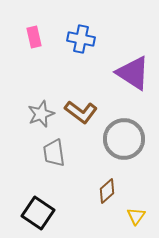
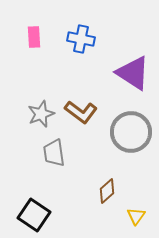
pink rectangle: rotated 10 degrees clockwise
gray circle: moved 7 px right, 7 px up
black square: moved 4 px left, 2 px down
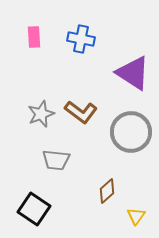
gray trapezoid: moved 2 px right, 7 px down; rotated 76 degrees counterclockwise
black square: moved 6 px up
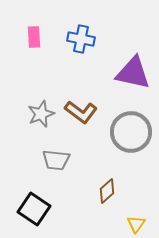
purple triangle: rotated 21 degrees counterclockwise
yellow triangle: moved 8 px down
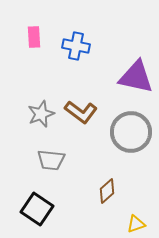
blue cross: moved 5 px left, 7 px down
purple triangle: moved 3 px right, 4 px down
gray trapezoid: moved 5 px left
black square: moved 3 px right
yellow triangle: rotated 36 degrees clockwise
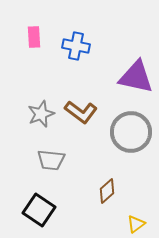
black square: moved 2 px right, 1 px down
yellow triangle: rotated 18 degrees counterclockwise
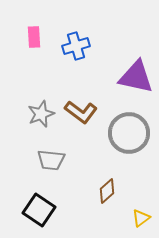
blue cross: rotated 28 degrees counterclockwise
gray circle: moved 2 px left, 1 px down
yellow triangle: moved 5 px right, 6 px up
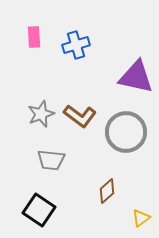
blue cross: moved 1 px up
brown L-shape: moved 1 px left, 4 px down
gray circle: moved 3 px left, 1 px up
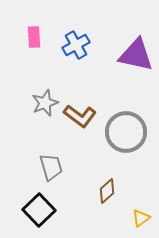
blue cross: rotated 12 degrees counterclockwise
purple triangle: moved 22 px up
gray star: moved 4 px right, 11 px up
gray trapezoid: moved 7 px down; rotated 112 degrees counterclockwise
black square: rotated 12 degrees clockwise
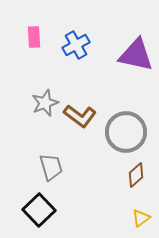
brown diamond: moved 29 px right, 16 px up
